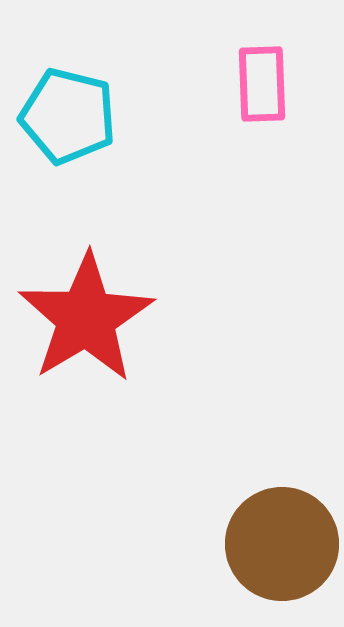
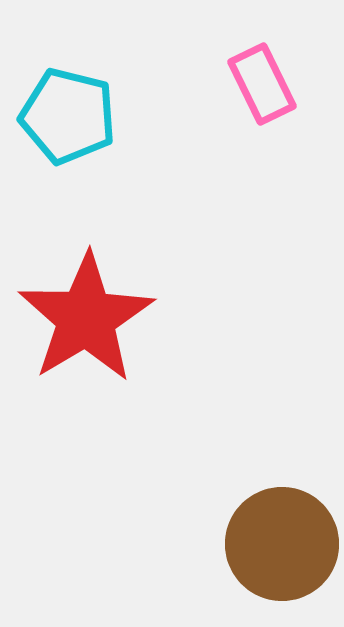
pink rectangle: rotated 24 degrees counterclockwise
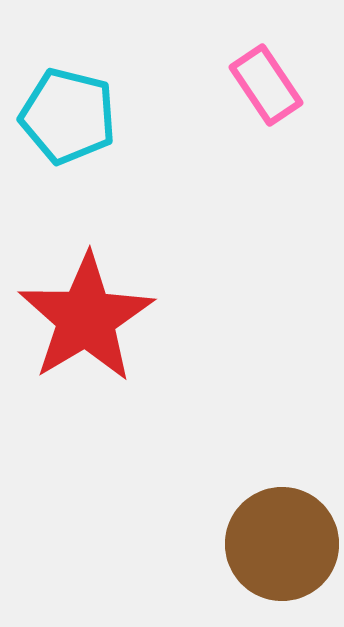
pink rectangle: moved 4 px right, 1 px down; rotated 8 degrees counterclockwise
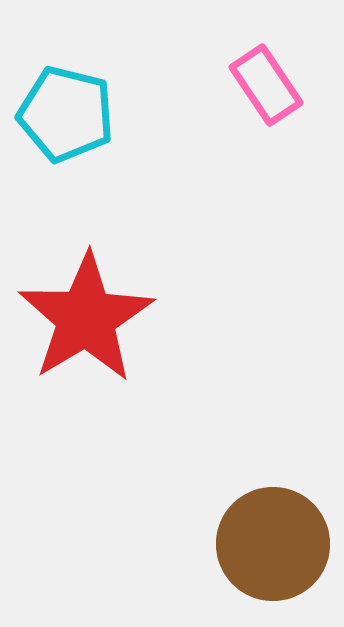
cyan pentagon: moved 2 px left, 2 px up
brown circle: moved 9 px left
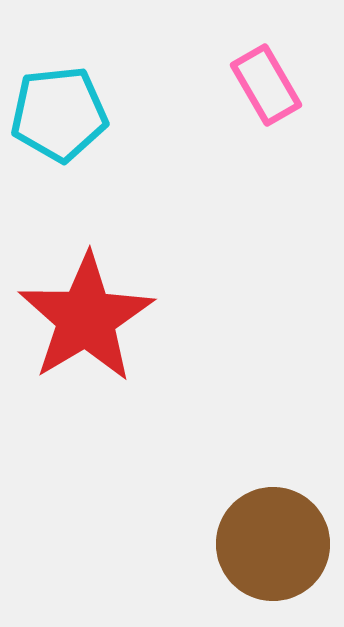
pink rectangle: rotated 4 degrees clockwise
cyan pentagon: moved 7 px left; rotated 20 degrees counterclockwise
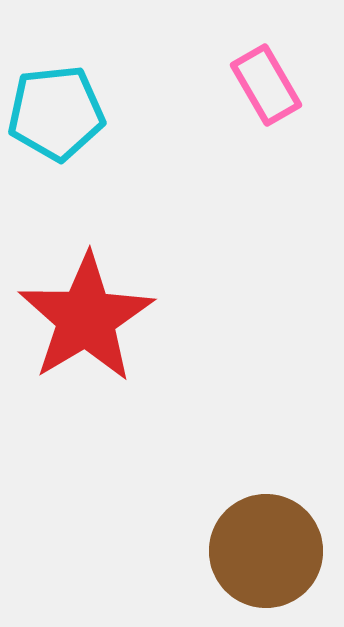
cyan pentagon: moved 3 px left, 1 px up
brown circle: moved 7 px left, 7 px down
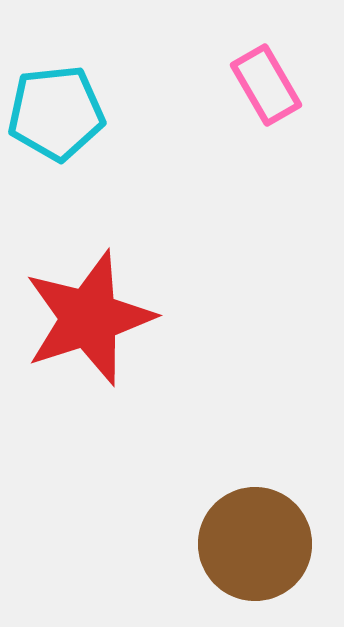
red star: moved 3 px right; rotated 13 degrees clockwise
brown circle: moved 11 px left, 7 px up
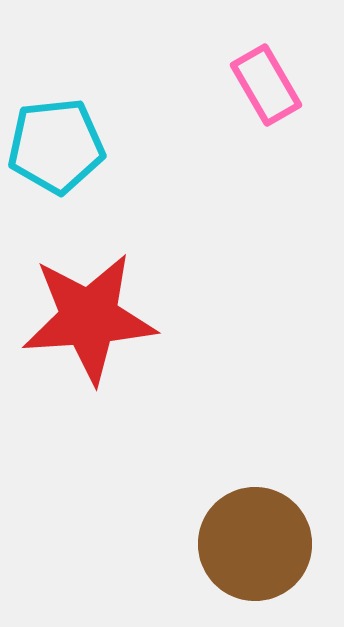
cyan pentagon: moved 33 px down
red star: rotated 14 degrees clockwise
